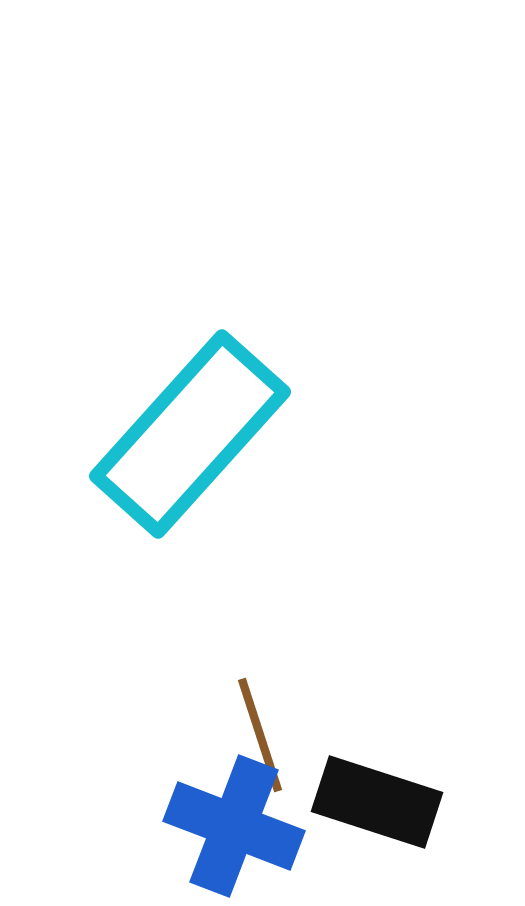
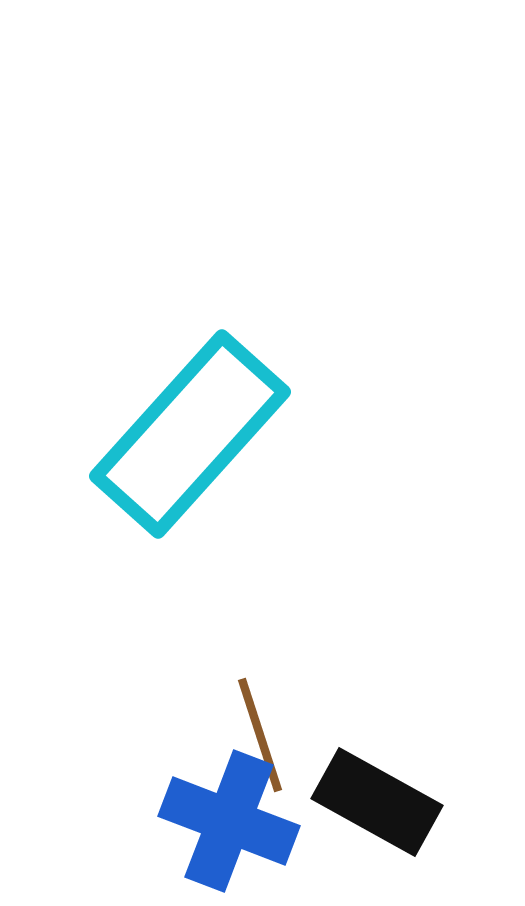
black rectangle: rotated 11 degrees clockwise
blue cross: moved 5 px left, 5 px up
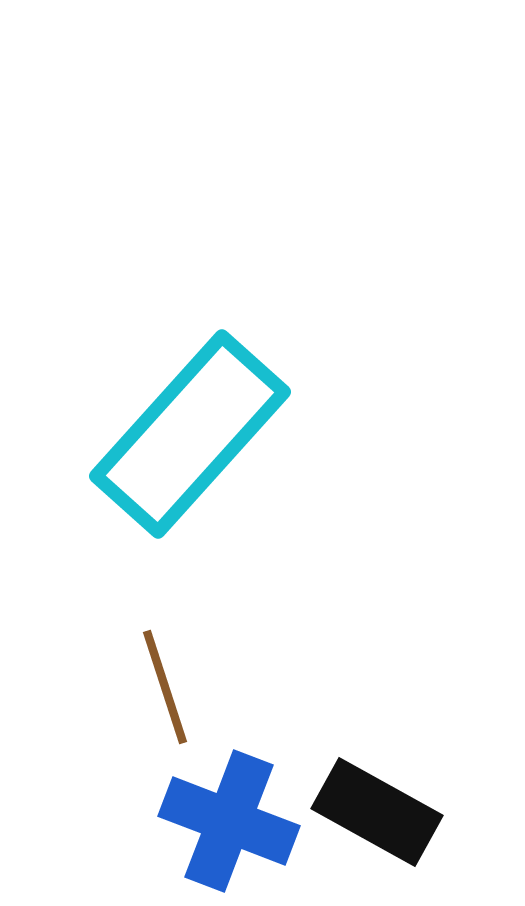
brown line: moved 95 px left, 48 px up
black rectangle: moved 10 px down
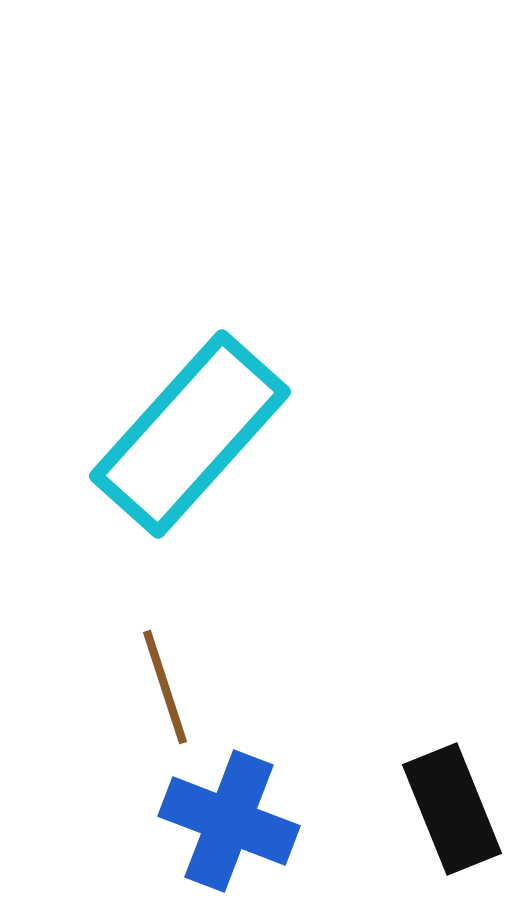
black rectangle: moved 75 px right, 3 px up; rotated 39 degrees clockwise
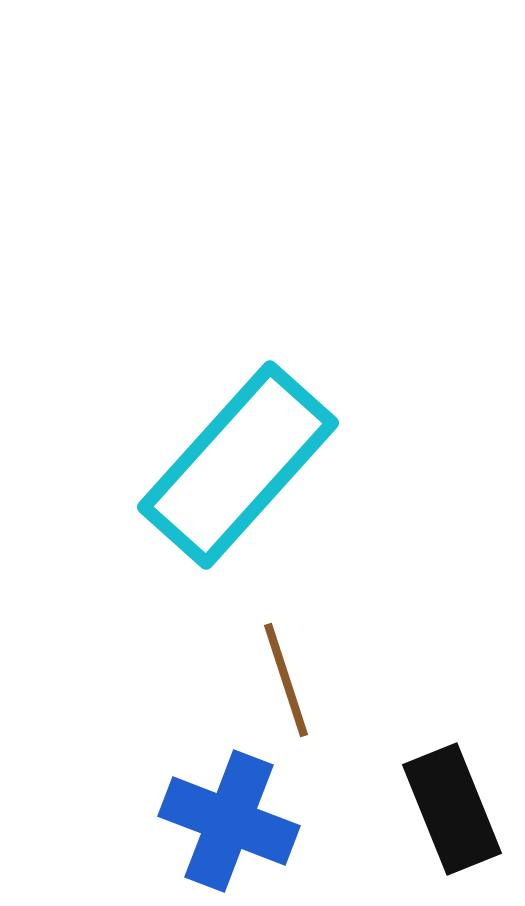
cyan rectangle: moved 48 px right, 31 px down
brown line: moved 121 px right, 7 px up
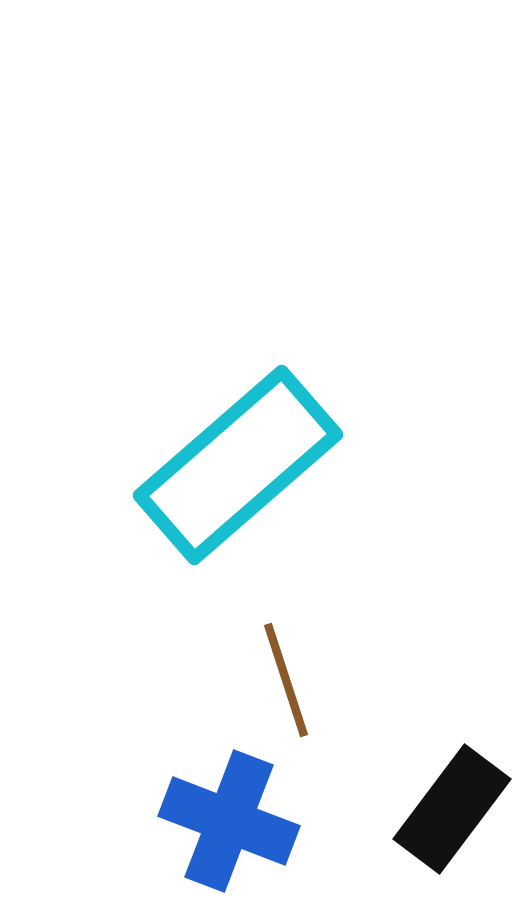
cyan rectangle: rotated 7 degrees clockwise
black rectangle: rotated 59 degrees clockwise
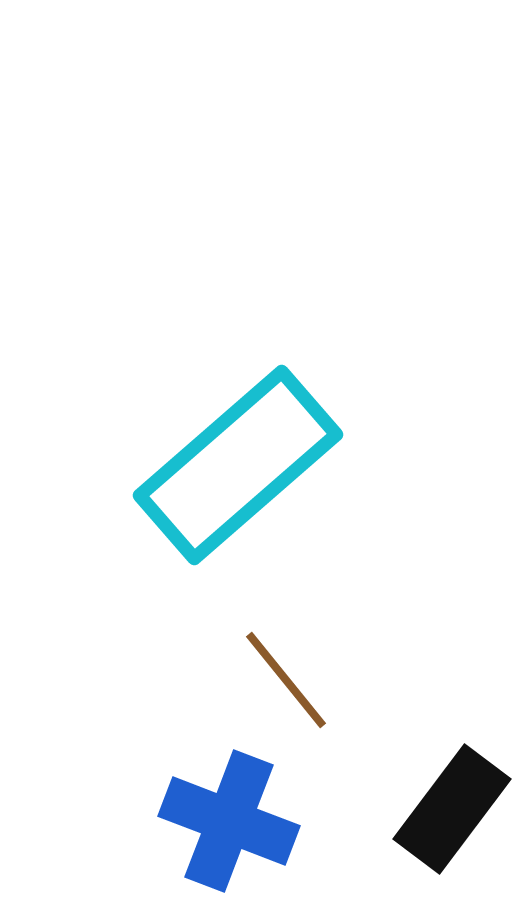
brown line: rotated 21 degrees counterclockwise
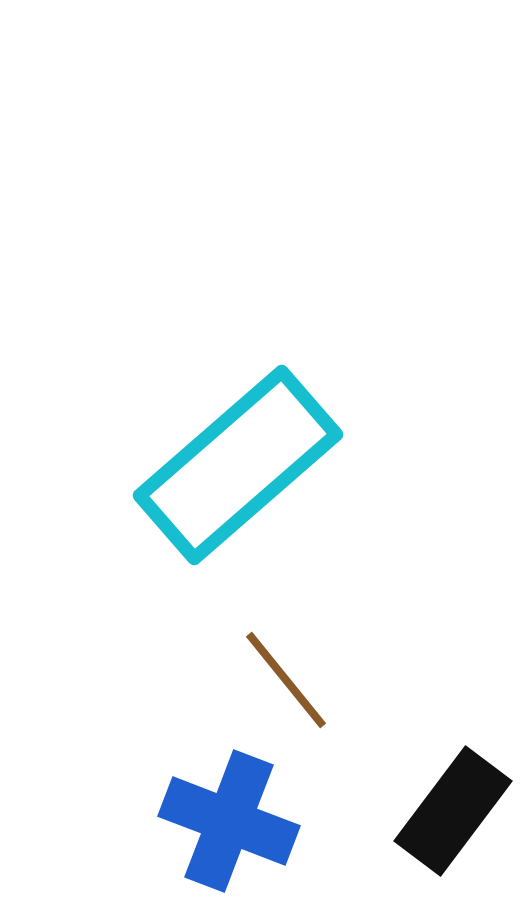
black rectangle: moved 1 px right, 2 px down
